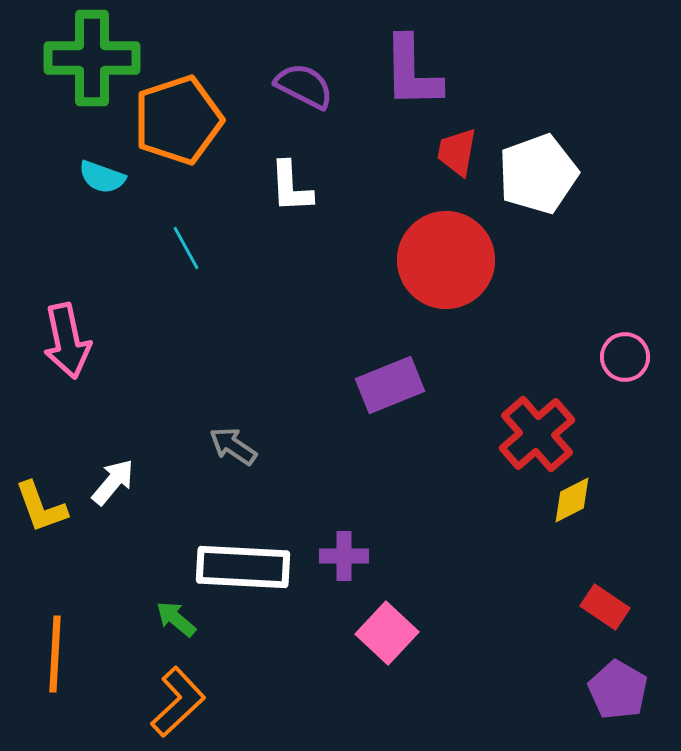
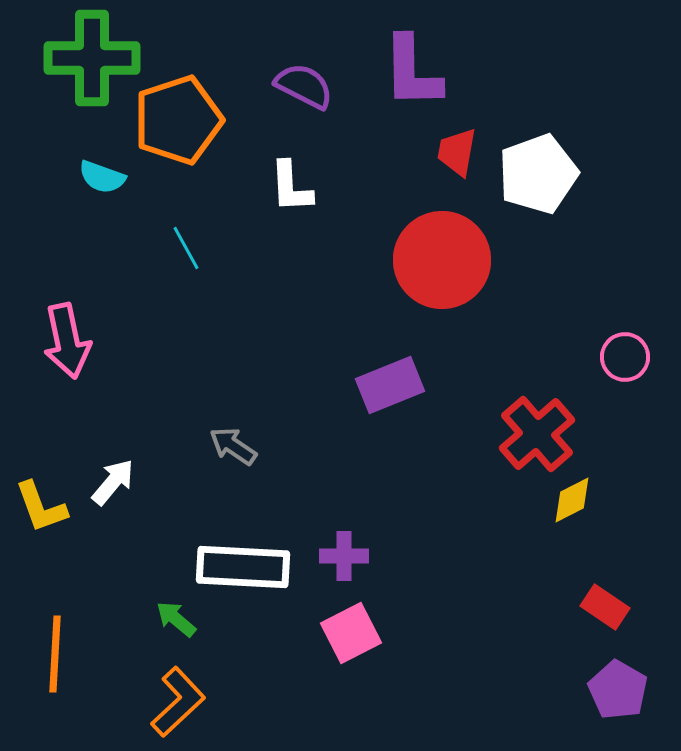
red circle: moved 4 px left
pink square: moved 36 px left; rotated 20 degrees clockwise
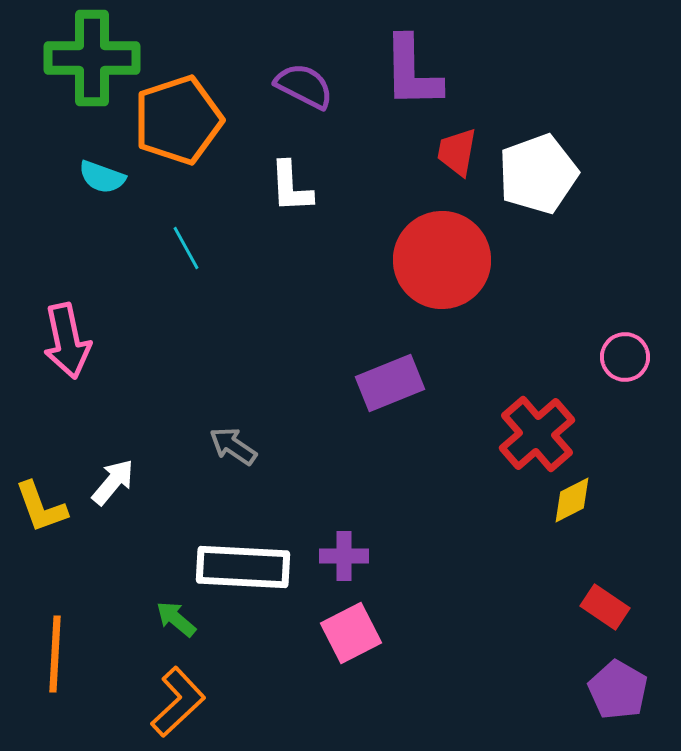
purple rectangle: moved 2 px up
